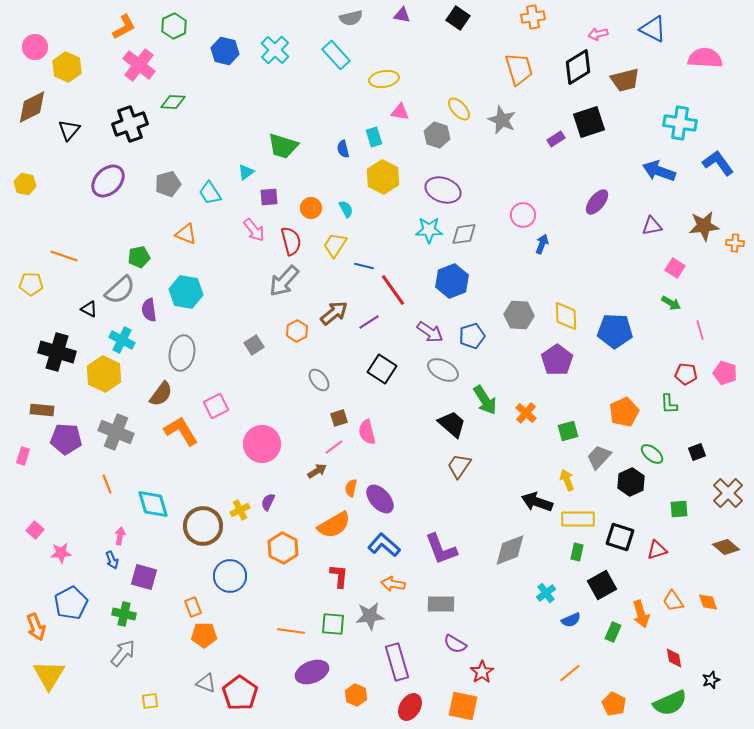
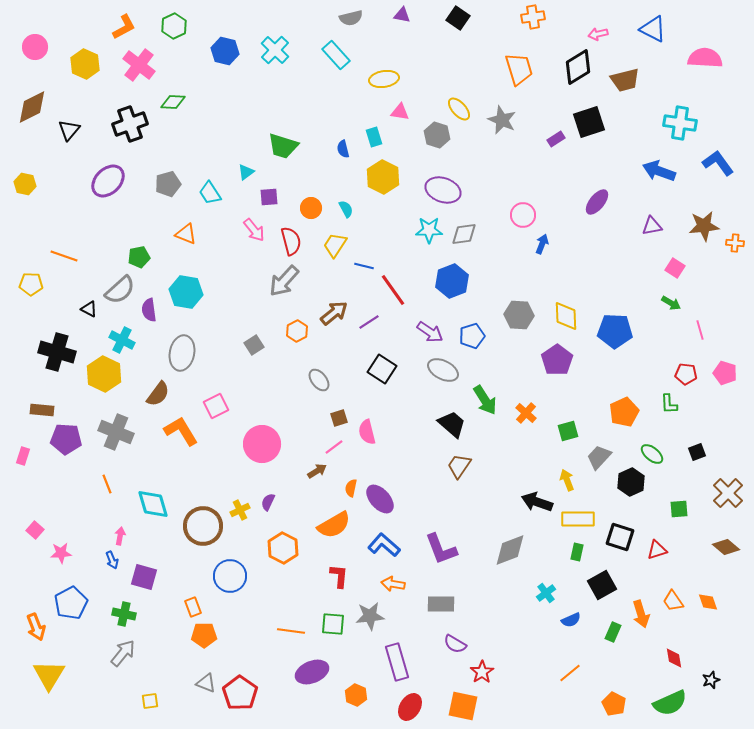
yellow hexagon at (67, 67): moved 18 px right, 3 px up
brown semicircle at (161, 394): moved 3 px left
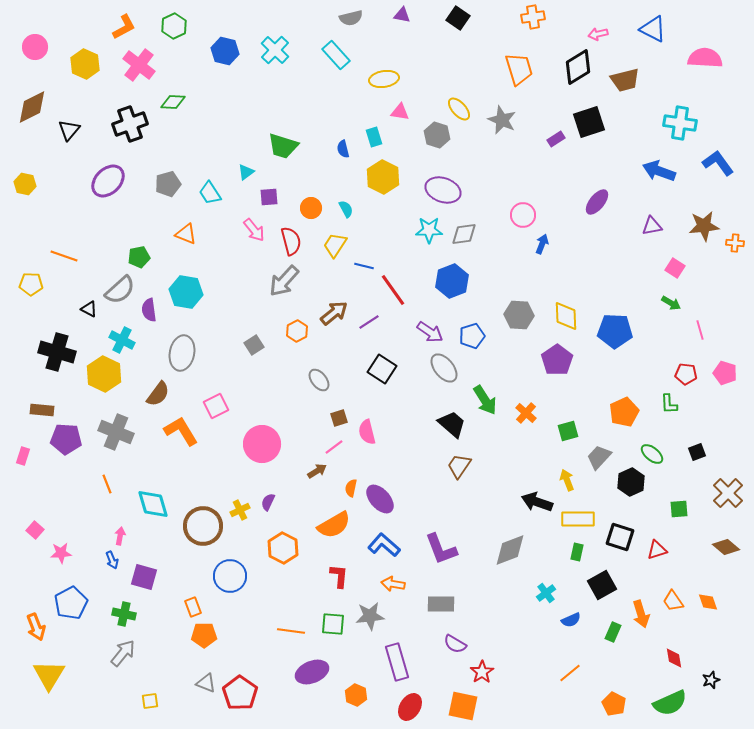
gray ellipse at (443, 370): moved 1 px right, 2 px up; rotated 24 degrees clockwise
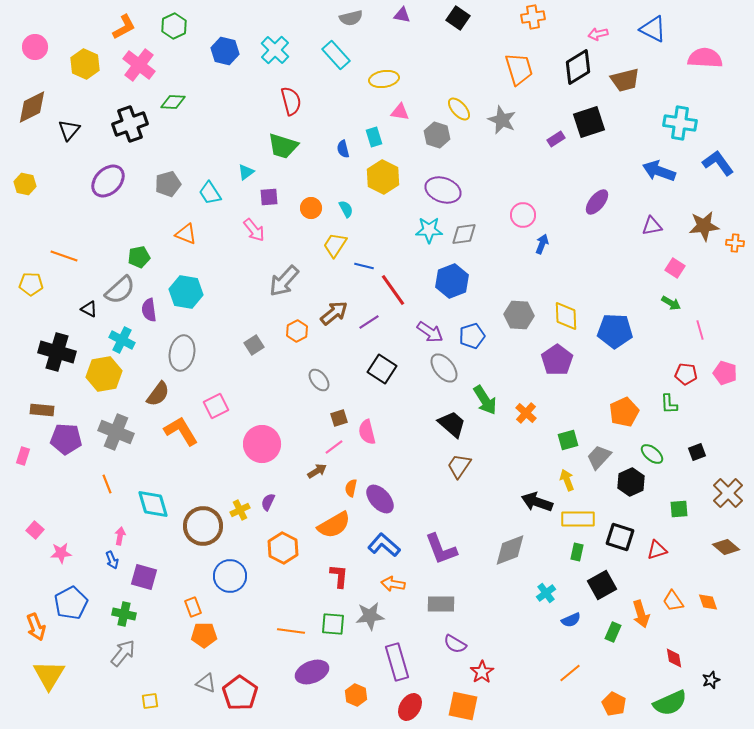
red semicircle at (291, 241): moved 140 px up
yellow hexagon at (104, 374): rotated 24 degrees clockwise
green square at (568, 431): moved 9 px down
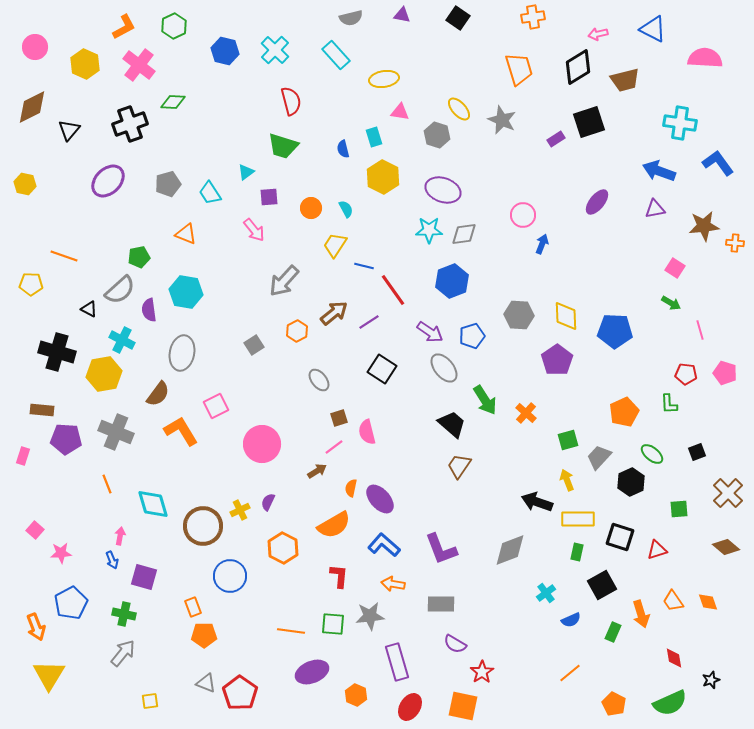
purple triangle at (652, 226): moved 3 px right, 17 px up
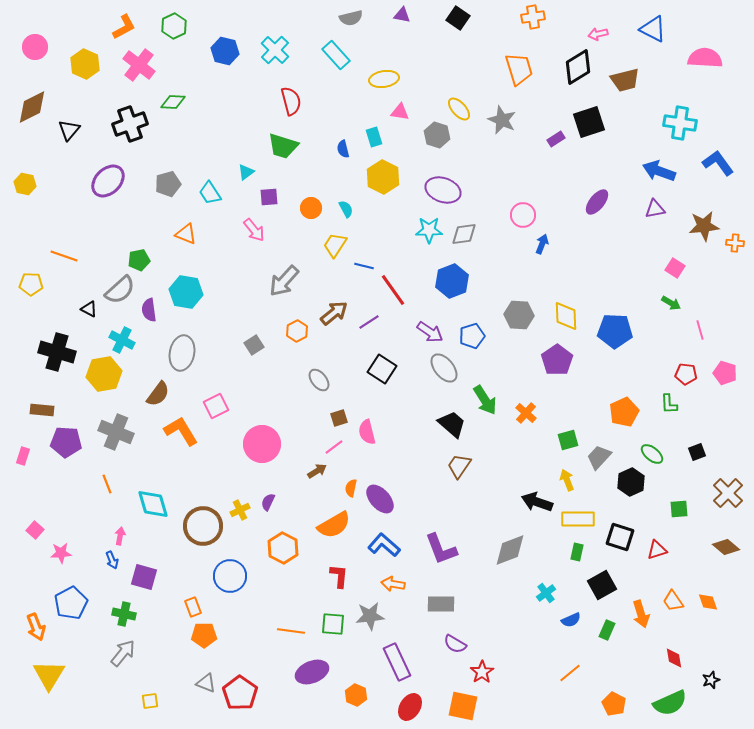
green pentagon at (139, 257): moved 3 px down
purple pentagon at (66, 439): moved 3 px down
green rectangle at (613, 632): moved 6 px left, 2 px up
purple rectangle at (397, 662): rotated 9 degrees counterclockwise
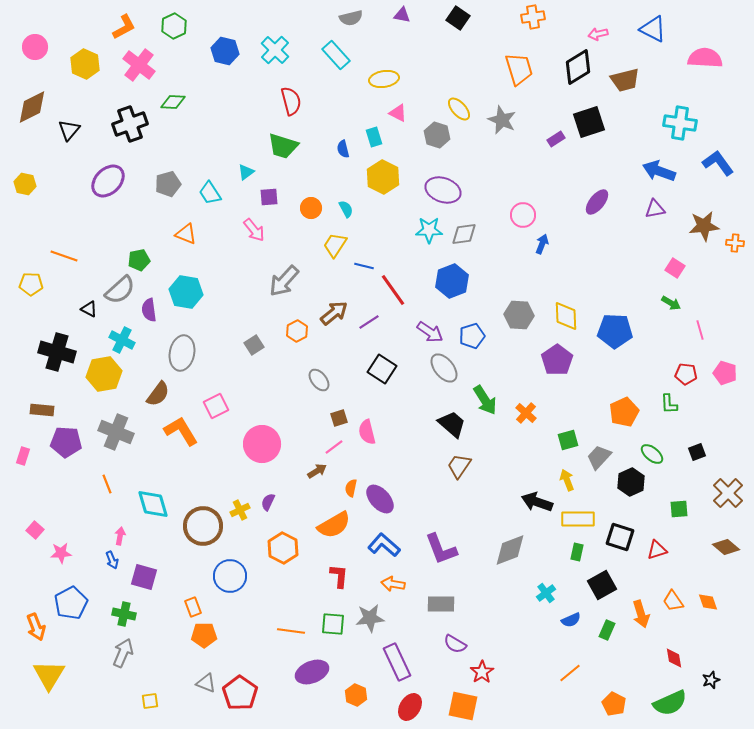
pink triangle at (400, 112): moved 2 px left, 1 px down; rotated 18 degrees clockwise
gray star at (370, 616): moved 2 px down
gray arrow at (123, 653): rotated 16 degrees counterclockwise
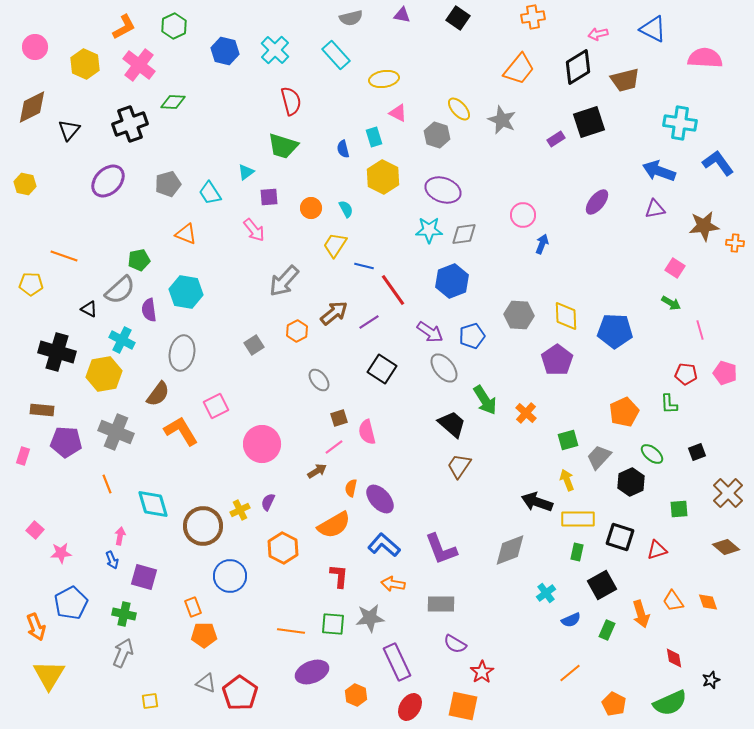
orange trapezoid at (519, 69): rotated 56 degrees clockwise
